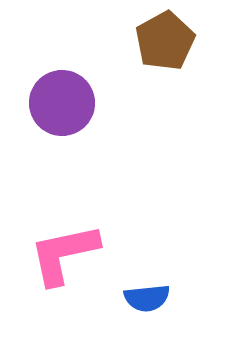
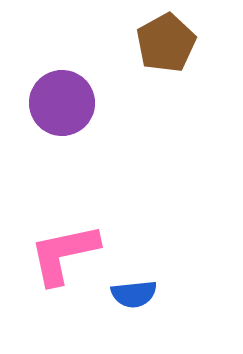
brown pentagon: moved 1 px right, 2 px down
blue semicircle: moved 13 px left, 4 px up
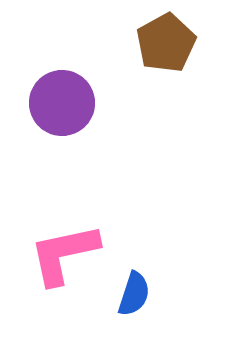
blue semicircle: rotated 66 degrees counterclockwise
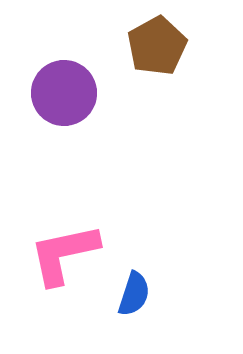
brown pentagon: moved 9 px left, 3 px down
purple circle: moved 2 px right, 10 px up
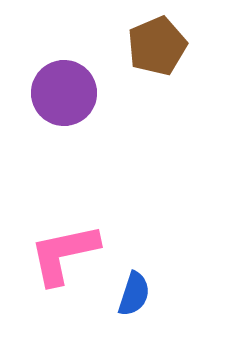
brown pentagon: rotated 6 degrees clockwise
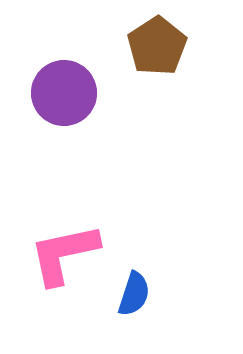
brown pentagon: rotated 10 degrees counterclockwise
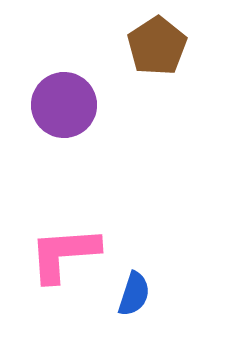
purple circle: moved 12 px down
pink L-shape: rotated 8 degrees clockwise
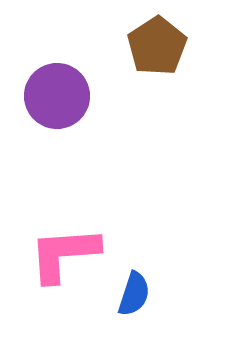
purple circle: moved 7 px left, 9 px up
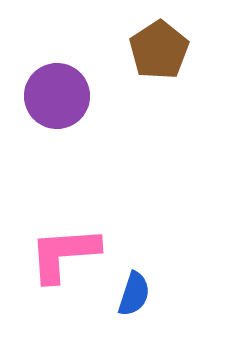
brown pentagon: moved 2 px right, 4 px down
